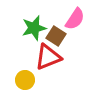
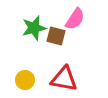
brown square: rotated 18 degrees counterclockwise
red triangle: moved 16 px right, 22 px down; rotated 32 degrees clockwise
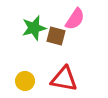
yellow circle: moved 1 px down
